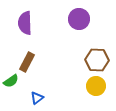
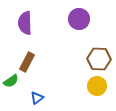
brown hexagon: moved 2 px right, 1 px up
yellow circle: moved 1 px right
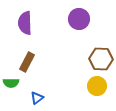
brown hexagon: moved 2 px right
green semicircle: moved 2 px down; rotated 35 degrees clockwise
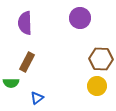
purple circle: moved 1 px right, 1 px up
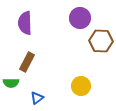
brown hexagon: moved 18 px up
yellow circle: moved 16 px left
